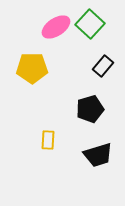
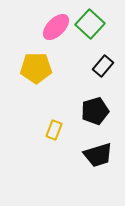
pink ellipse: rotated 12 degrees counterclockwise
yellow pentagon: moved 4 px right
black pentagon: moved 5 px right, 2 px down
yellow rectangle: moved 6 px right, 10 px up; rotated 18 degrees clockwise
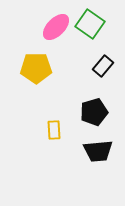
green square: rotated 8 degrees counterclockwise
black pentagon: moved 1 px left, 1 px down
yellow rectangle: rotated 24 degrees counterclockwise
black trapezoid: moved 4 px up; rotated 12 degrees clockwise
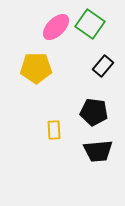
black pentagon: rotated 24 degrees clockwise
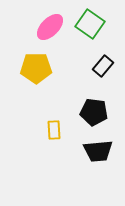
pink ellipse: moved 6 px left
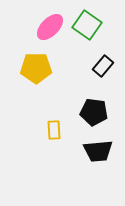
green square: moved 3 px left, 1 px down
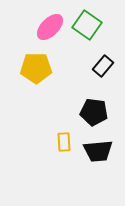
yellow rectangle: moved 10 px right, 12 px down
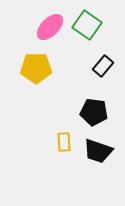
black trapezoid: rotated 24 degrees clockwise
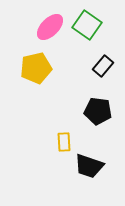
yellow pentagon: rotated 12 degrees counterclockwise
black pentagon: moved 4 px right, 1 px up
black trapezoid: moved 9 px left, 15 px down
